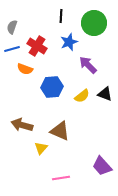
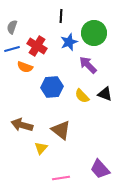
green circle: moved 10 px down
orange semicircle: moved 2 px up
yellow semicircle: rotated 84 degrees clockwise
brown triangle: moved 1 px right, 1 px up; rotated 15 degrees clockwise
purple trapezoid: moved 2 px left, 3 px down
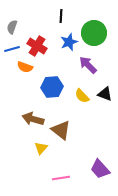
brown arrow: moved 11 px right, 6 px up
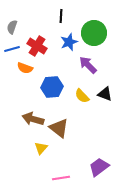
orange semicircle: moved 1 px down
brown triangle: moved 2 px left, 2 px up
purple trapezoid: moved 1 px left, 2 px up; rotated 95 degrees clockwise
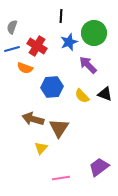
brown triangle: rotated 25 degrees clockwise
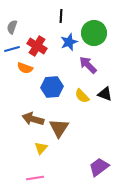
pink line: moved 26 px left
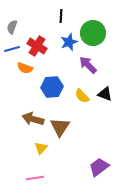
green circle: moved 1 px left
brown triangle: moved 1 px right, 1 px up
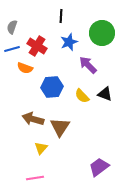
green circle: moved 9 px right
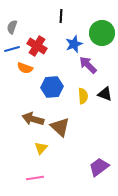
blue star: moved 5 px right, 2 px down
yellow semicircle: moved 1 px right; rotated 140 degrees counterclockwise
brown triangle: rotated 20 degrees counterclockwise
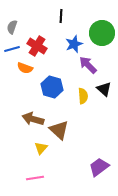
blue hexagon: rotated 20 degrees clockwise
black triangle: moved 1 px left, 5 px up; rotated 21 degrees clockwise
brown triangle: moved 1 px left, 3 px down
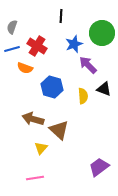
black triangle: rotated 21 degrees counterclockwise
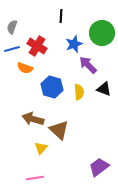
yellow semicircle: moved 4 px left, 4 px up
